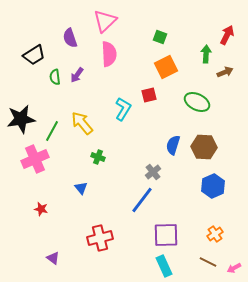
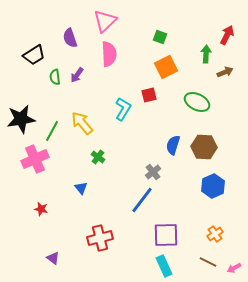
green cross: rotated 16 degrees clockwise
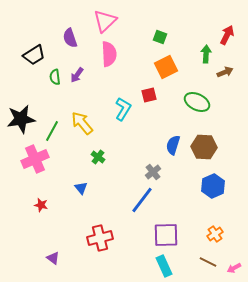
red star: moved 4 px up
